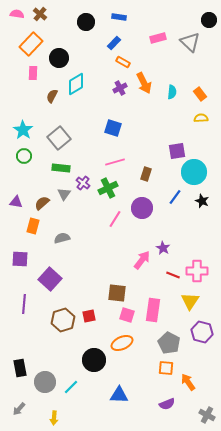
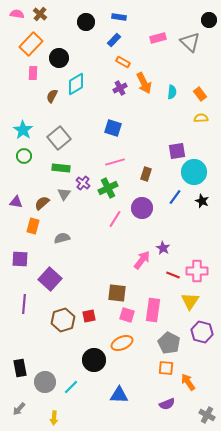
blue rectangle at (114, 43): moved 3 px up
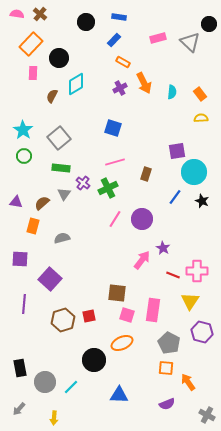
black circle at (209, 20): moved 4 px down
purple circle at (142, 208): moved 11 px down
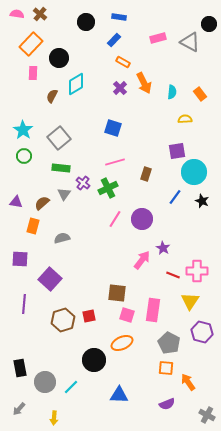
gray triangle at (190, 42): rotated 15 degrees counterclockwise
purple cross at (120, 88): rotated 16 degrees counterclockwise
yellow semicircle at (201, 118): moved 16 px left, 1 px down
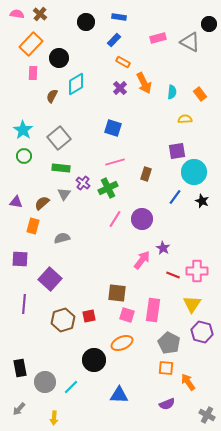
yellow triangle at (190, 301): moved 2 px right, 3 px down
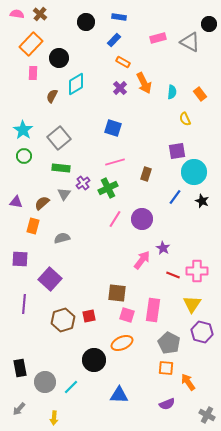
yellow semicircle at (185, 119): rotated 112 degrees counterclockwise
purple cross at (83, 183): rotated 16 degrees clockwise
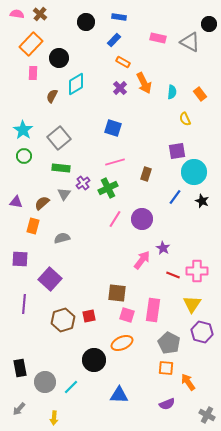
pink rectangle at (158, 38): rotated 28 degrees clockwise
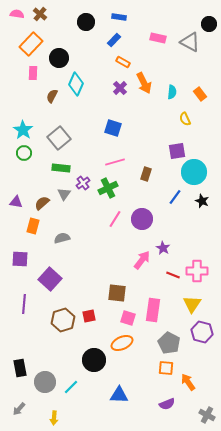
cyan diamond at (76, 84): rotated 35 degrees counterclockwise
green circle at (24, 156): moved 3 px up
pink square at (127, 315): moved 1 px right, 3 px down
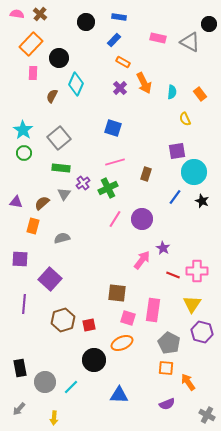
red square at (89, 316): moved 9 px down
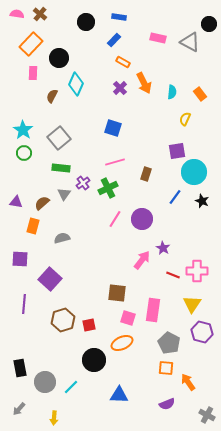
yellow semicircle at (185, 119): rotated 48 degrees clockwise
